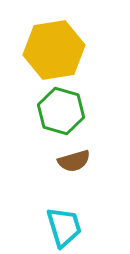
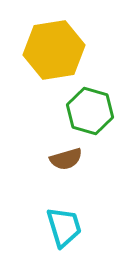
green hexagon: moved 29 px right
brown semicircle: moved 8 px left, 2 px up
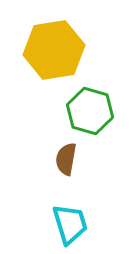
brown semicircle: rotated 116 degrees clockwise
cyan trapezoid: moved 6 px right, 3 px up
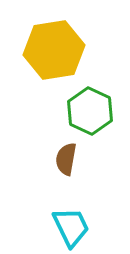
green hexagon: rotated 9 degrees clockwise
cyan trapezoid: moved 1 px right, 3 px down; rotated 9 degrees counterclockwise
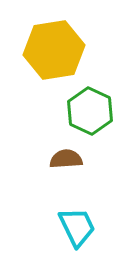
brown semicircle: rotated 76 degrees clockwise
cyan trapezoid: moved 6 px right
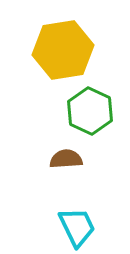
yellow hexagon: moved 9 px right
